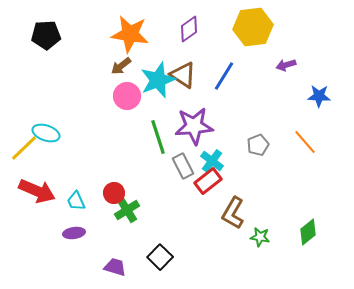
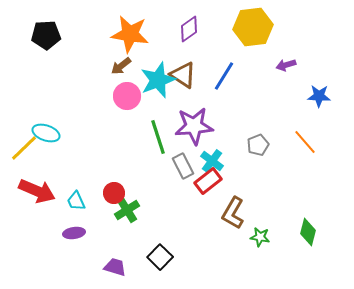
green diamond: rotated 36 degrees counterclockwise
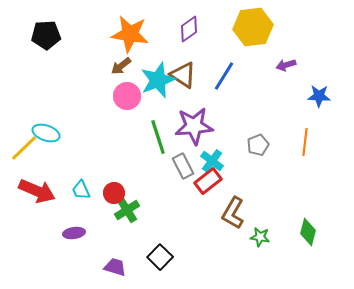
orange line: rotated 48 degrees clockwise
cyan trapezoid: moved 5 px right, 11 px up
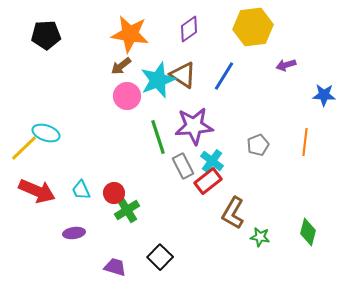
blue star: moved 5 px right, 1 px up
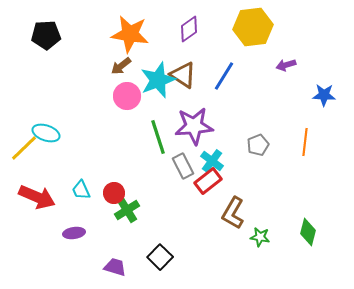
red arrow: moved 6 px down
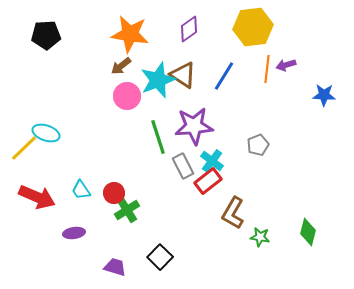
orange line: moved 38 px left, 73 px up
cyan trapezoid: rotated 10 degrees counterclockwise
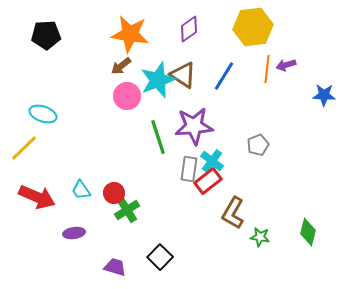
cyan ellipse: moved 3 px left, 19 px up
gray rectangle: moved 6 px right, 3 px down; rotated 35 degrees clockwise
